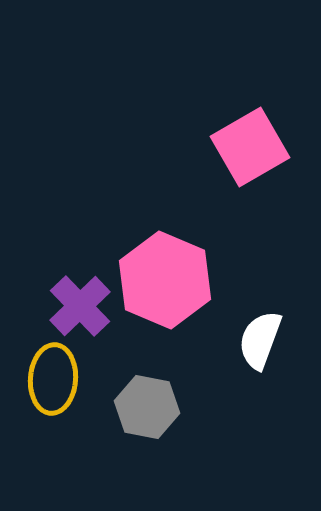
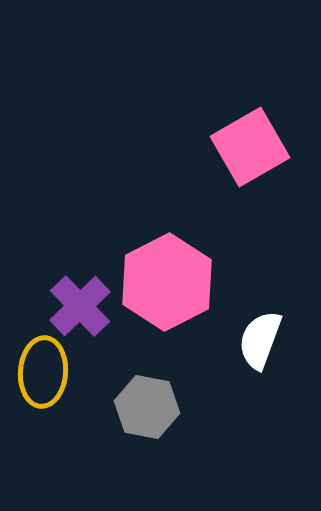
pink hexagon: moved 2 px right, 2 px down; rotated 10 degrees clockwise
yellow ellipse: moved 10 px left, 7 px up
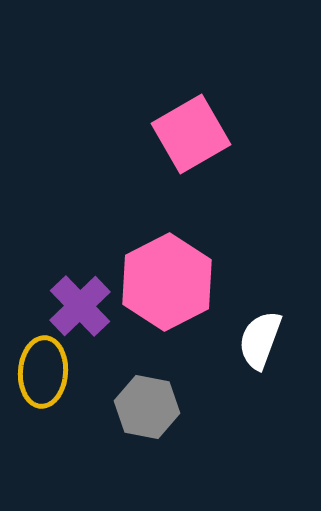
pink square: moved 59 px left, 13 px up
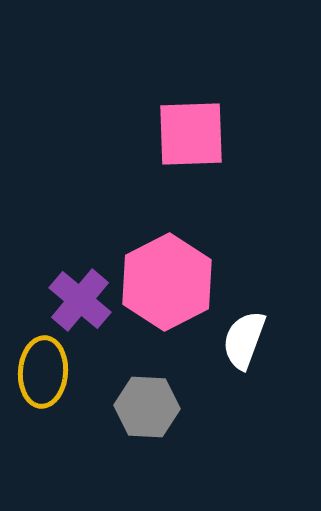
pink square: rotated 28 degrees clockwise
purple cross: moved 6 px up; rotated 6 degrees counterclockwise
white semicircle: moved 16 px left
gray hexagon: rotated 8 degrees counterclockwise
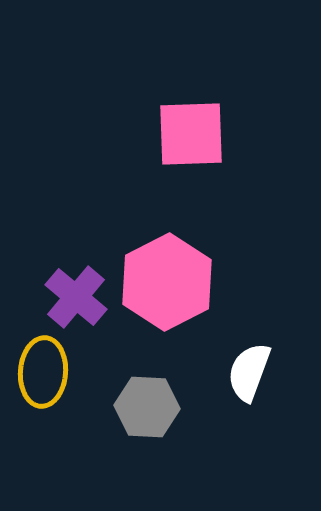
purple cross: moved 4 px left, 3 px up
white semicircle: moved 5 px right, 32 px down
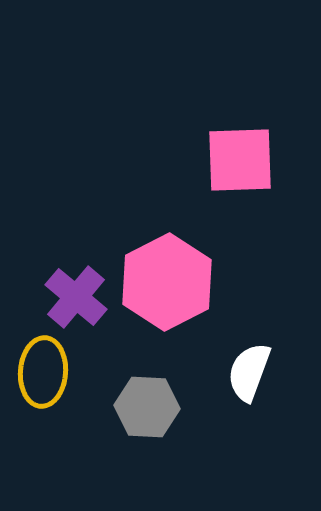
pink square: moved 49 px right, 26 px down
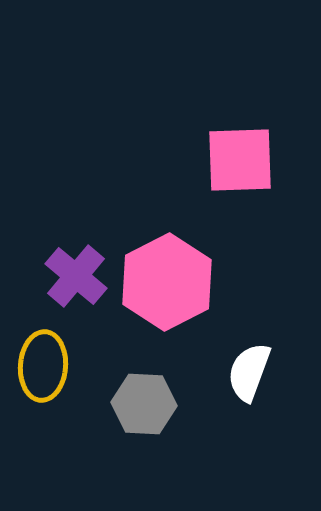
purple cross: moved 21 px up
yellow ellipse: moved 6 px up
gray hexagon: moved 3 px left, 3 px up
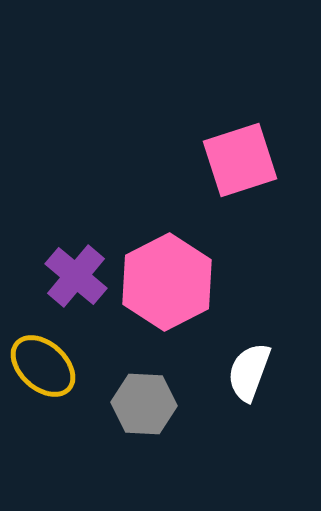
pink square: rotated 16 degrees counterclockwise
yellow ellipse: rotated 52 degrees counterclockwise
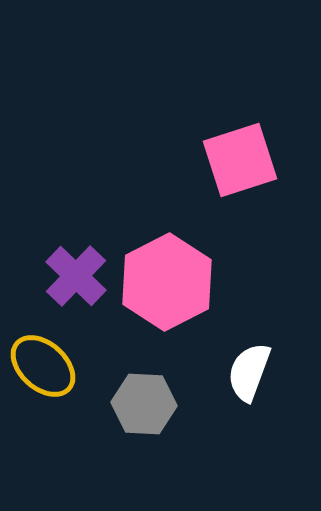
purple cross: rotated 4 degrees clockwise
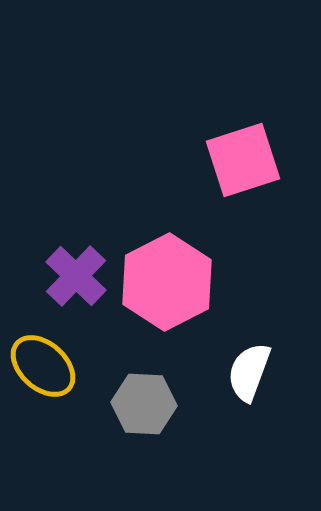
pink square: moved 3 px right
